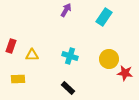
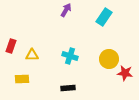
yellow rectangle: moved 4 px right
black rectangle: rotated 48 degrees counterclockwise
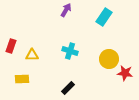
cyan cross: moved 5 px up
black rectangle: rotated 40 degrees counterclockwise
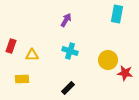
purple arrow: moved 10 px down
cyan rectangle: moved 13 px right, 3 px up; rotated 24 degrees counterclockwise
yellow circle: moved 1 px left, 1 px down
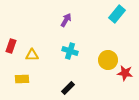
cyan rectangle: rotated 30 degrees clockwise
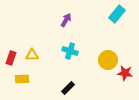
red rectangle: moved 12 px down
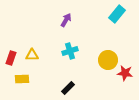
cyan cross: rotated 35 degrees counterclockwise
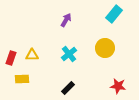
cyan rectangle: moved 3 px left
cyan cross: moved 1 px left, 3 px down; rotated 21 degrees counterclockwise
yellow circle: moved 3 px left, 12 px up
red star: moved 7 px left, 13 px down
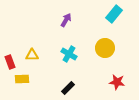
cyan cross: rotated 21 degrees counterclockwise
red rectangle: moved 1 px left, 4 px down; rotated 40 degrees counterclockwise
red star: moved 1 px left, 4 px up
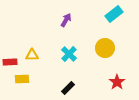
cyan rectangle: rotated 12 degrees clockwise
cyan cross: rotated 14 degrees clockwise
red rectangle: rotated 72 degrees counterclockwise
red star: rotated 28 degrees clockwise
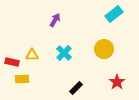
purple arrow: moved 11 px left
yellow circle: moved 1 px left, 1 px down
cyan cross: moved 5 px left, 1 px up
red rectangle: moved 2 px right; rotated 16 degrees clockwise
black rectangle: moved 8 px right
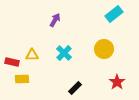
black rectangle: moved 1 px left
